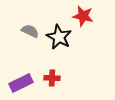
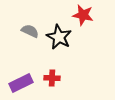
red star: moved 1 px up
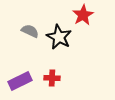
red star: rotated 30 degrees clockwise
purple rectangle: moved 1 px left, 2 px up
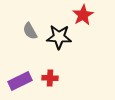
gray semicircle: rotated 144 degrees counterclockwise
black star: rotated 25 degrees counterclockwise
red cross: moved 2 px left
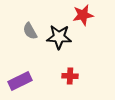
red star: rotated 20 degrees clockwise
red cross: moved 20 px right, 2 px up
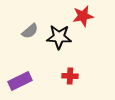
red star: moved 1 px down
gray semicircle: rotated 102 degrees counterclockwise
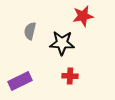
gray semicircle: rotated 144 degrees clockwise
black star: moved 3 px right, 6 px down
